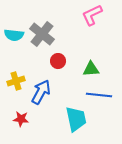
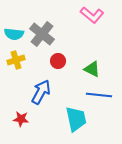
pink L-shape: rotated 115 degrees counterclockwise
cyan semicircle: moved 1 px up
green triangle: moved 1 px right; rotated 30 degrees clockwise
yellow cross: moved 21 px up
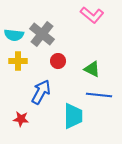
cyan semicircle: moved 1 px down
yellow cross: moved 2 px right, 1 px down; rotated 18 degrees clockwise
cyan trapezoid: moved 3 px left, 3 px up; rotated 12 degrees clockwise
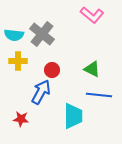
red circle: moved 6 px left, 9 px down
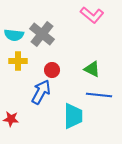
red star: moved 10 px left
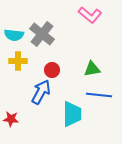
pink L-shape: moved 2 px left
green triangle: rotated 36 degrees counterclockwise
cyan trapezoid: moved 1 px left, 2 px up
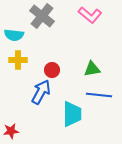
gray cross: moved 18 px up
yellow cross: moved 1 px up
red star: moved 12 px down; rotated 14 degrees counterclockwise
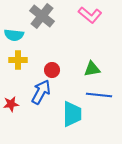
red star: moved 27 px up
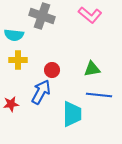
gray cross: rotated 20 degrees counterclockwise
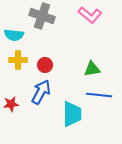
red circle: moved 7 px left, 5 px up
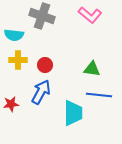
green triangle: rotated 18 degrees clockwise
cyan trapezoid: moved 1 px right, 1 px up
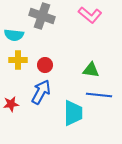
green triangle: moved 1 px left, 1 px down
